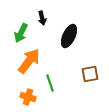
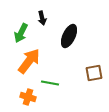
brown square: moved 4 px right, 1 px up
green line: rotated 60 degrees counterclockwise
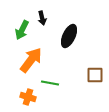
green arrow: moved 1 px right, 3 px up
orange arrow: moved 2 px right, 1 px up
brown square: moved 1 px right, 2 px down; rotated 12 degrees clockwise
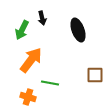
black ellipse: moved 9 px right, 6 px up; rotated 45 degrees counterclockwise
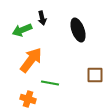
green arrow: rotated 42 degrees clockwise
orange cross: moved 2 px down
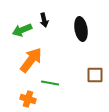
black arrow: moved 2 px right, 2 px down
black ellipse: moved 3 px right, 1 px up; rotated 10 degrees clockwise
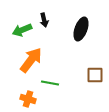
black ellipse: rotated 30 degrees clockwise
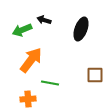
black arrow: rotated 120 degrees clockwise
orange cross: rotated 21 degrees counterclockwise
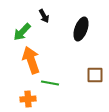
black arrow: moved 4 px up; rotated 136 degrees counterclockwise
green arrow: moved 2 px down; rotated 24 degrees counterclockwise
orange arrow: rotated 56 degrees counterclockwise
